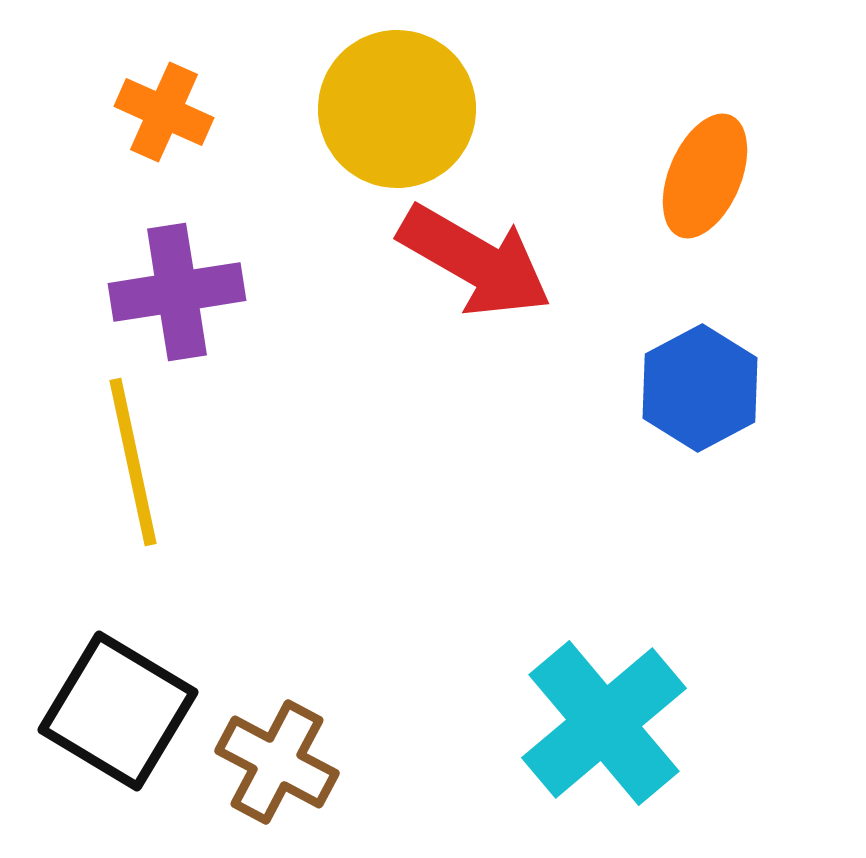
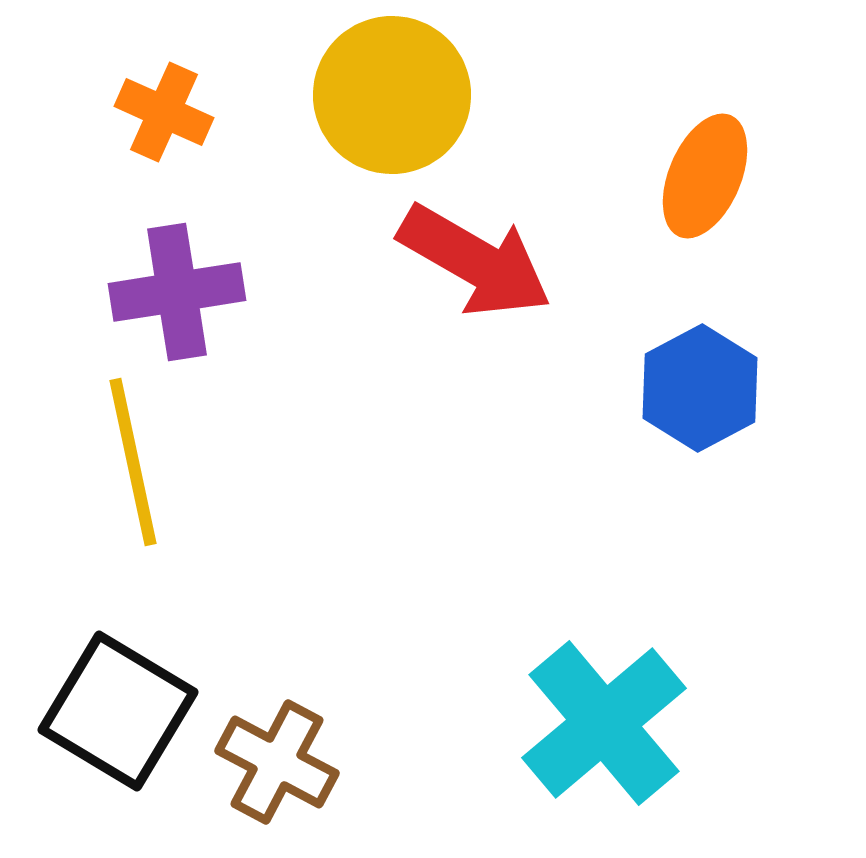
yellow circle: moved 5 px left, 14 px up
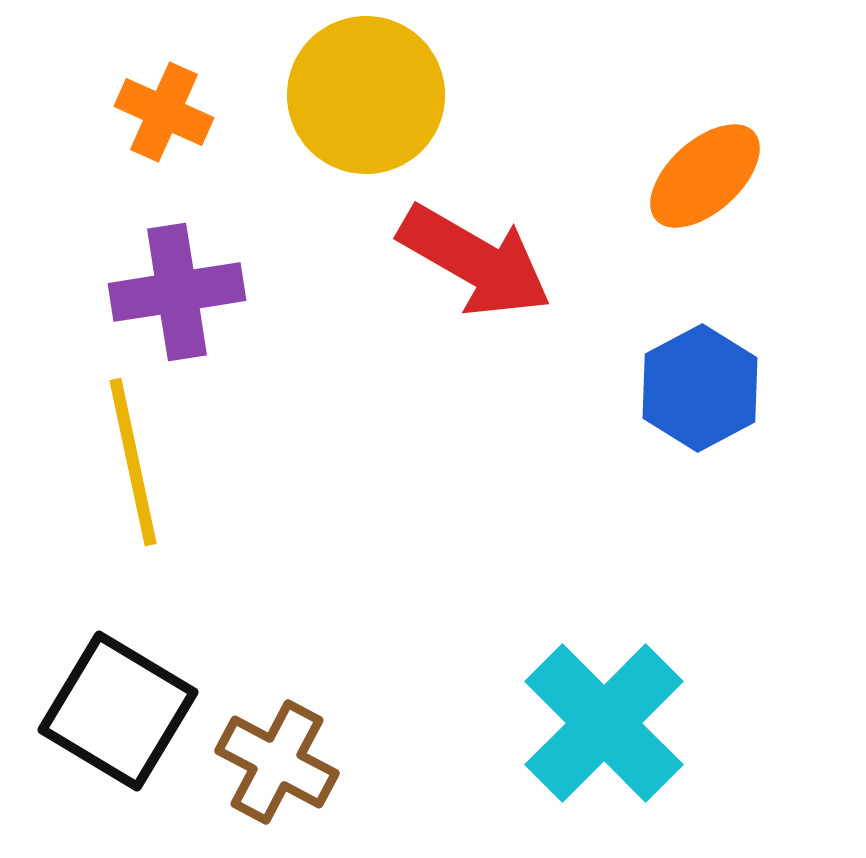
yellow circle: moved 26 px left
orange ellipse: rotated 25 degrees clockwise
cyan cross: rotated 5 degrees counterclockwise
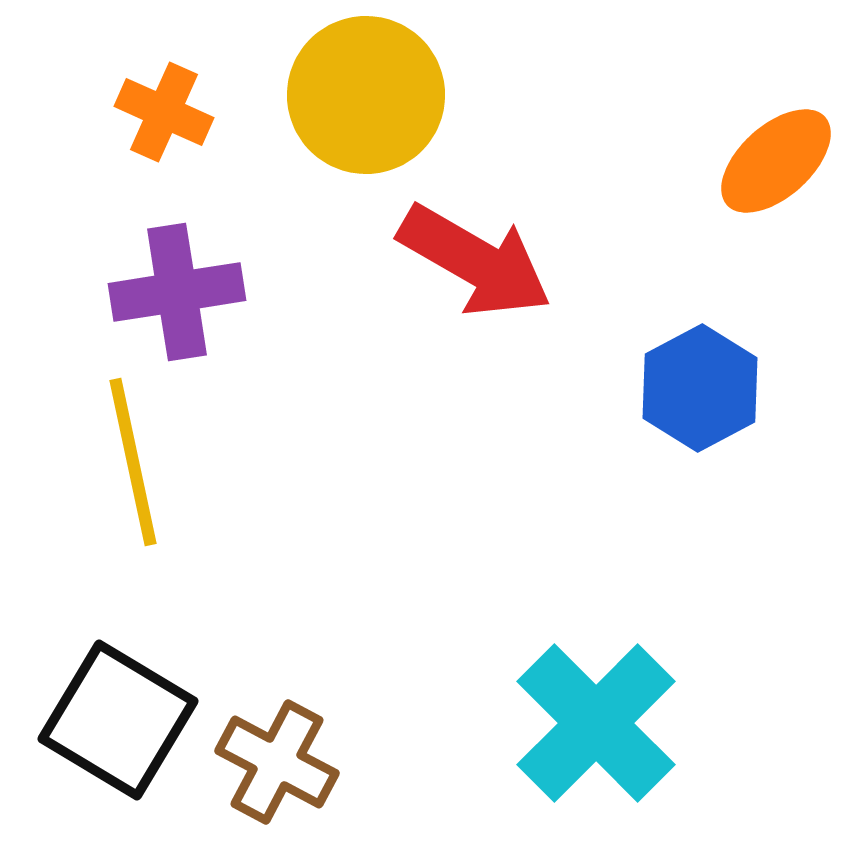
orange ellipse: moved 71 px right, 15 px up
black square: moved 9 px down
cyan cross: moved 8 px left
